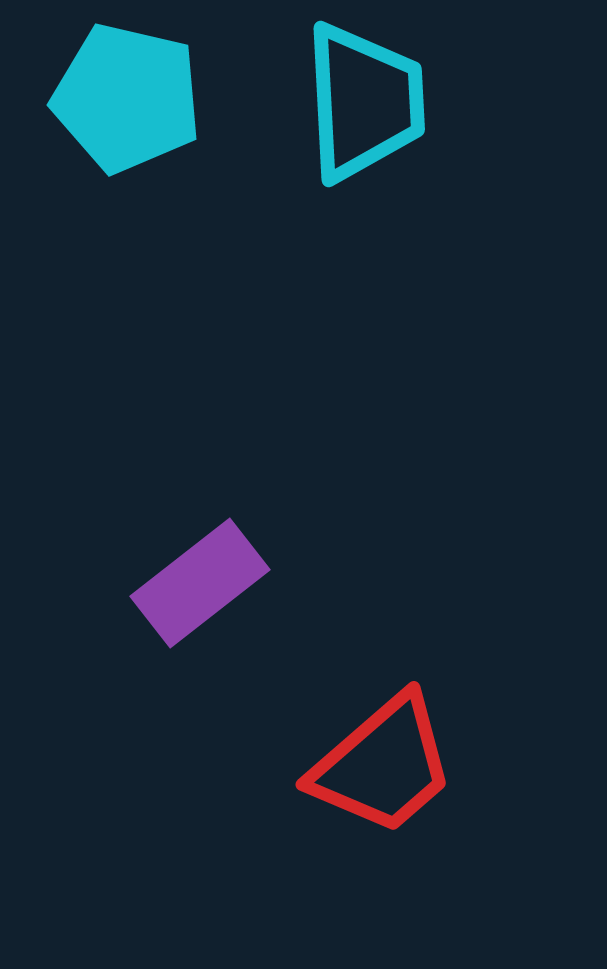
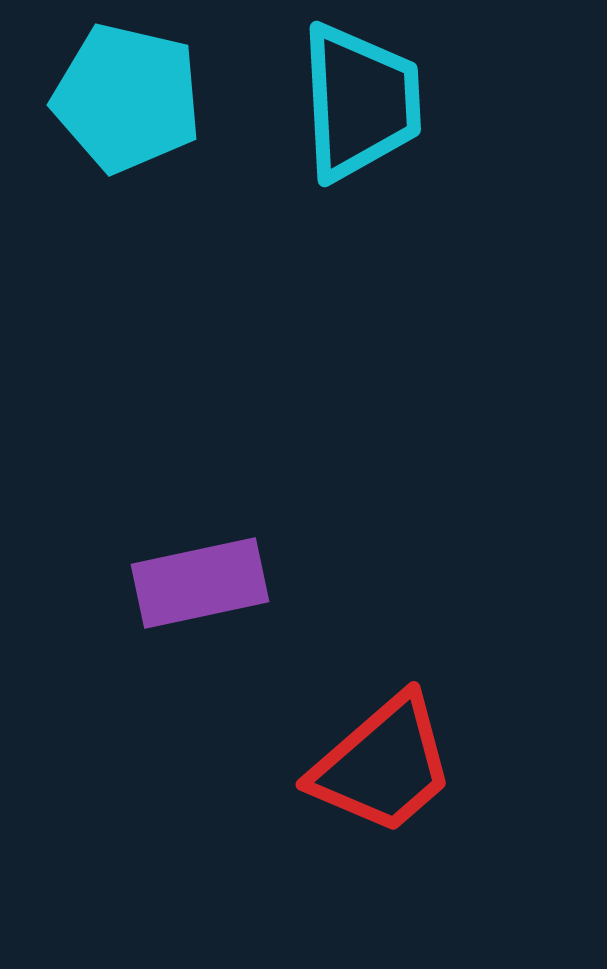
cyan trapezoid: moved 4 px left
purple rectangle: rotated 26 degrees clockwise
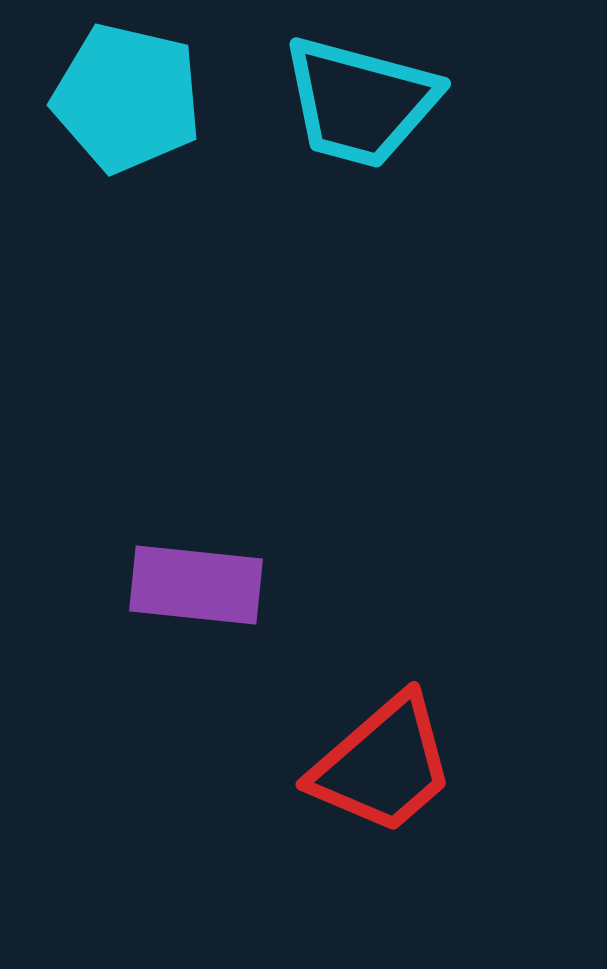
cyan trapezoid: rotated 108 degrees clockwise
purple rectangle: moved 4 px left, 2 px down; rotated 18 degrees clockwise
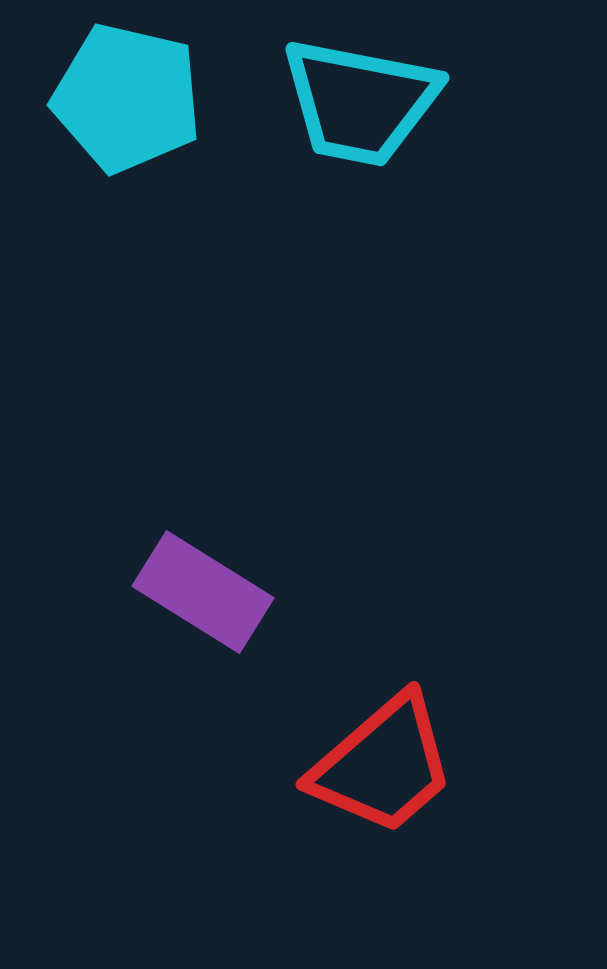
cyan trapezoid: rotated 4 degrees counterclockwise
purple rectangle: moved 7 px right, 7 px down; rotated 26 degrees clockwise
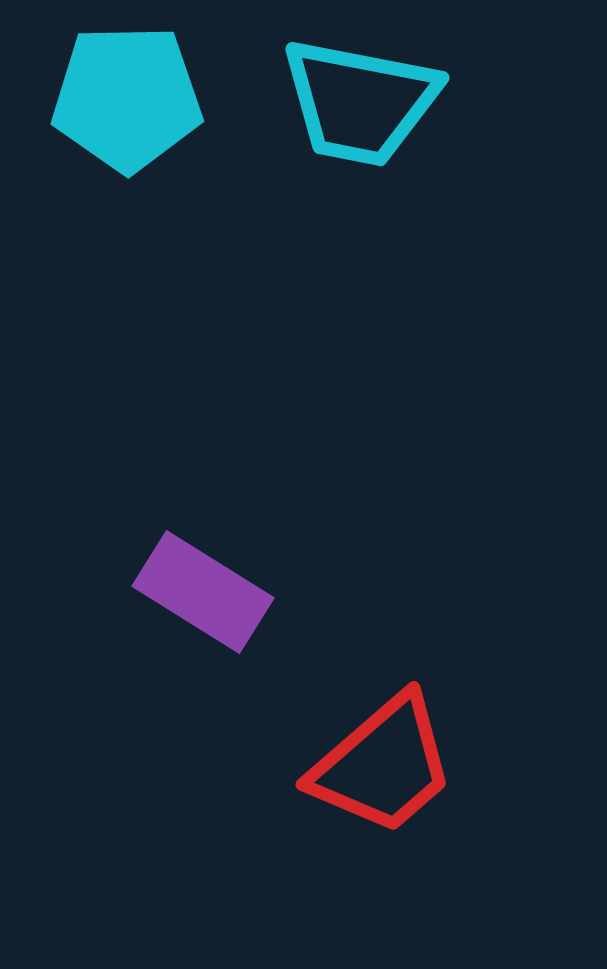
cyan pentagon: rotated 14 degrees counterclockwise
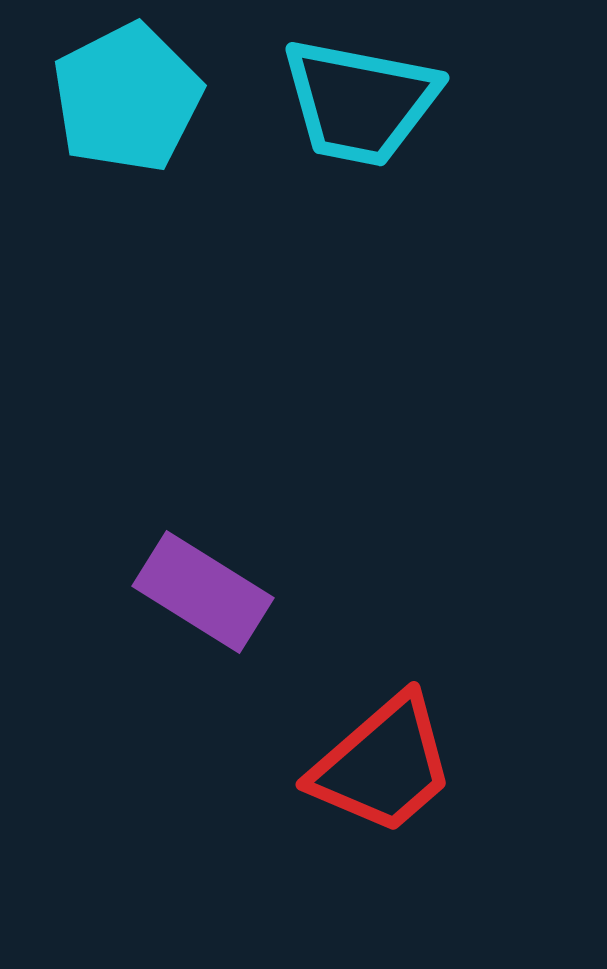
cyan pentagon: rotated 26 degrees counterclockwise
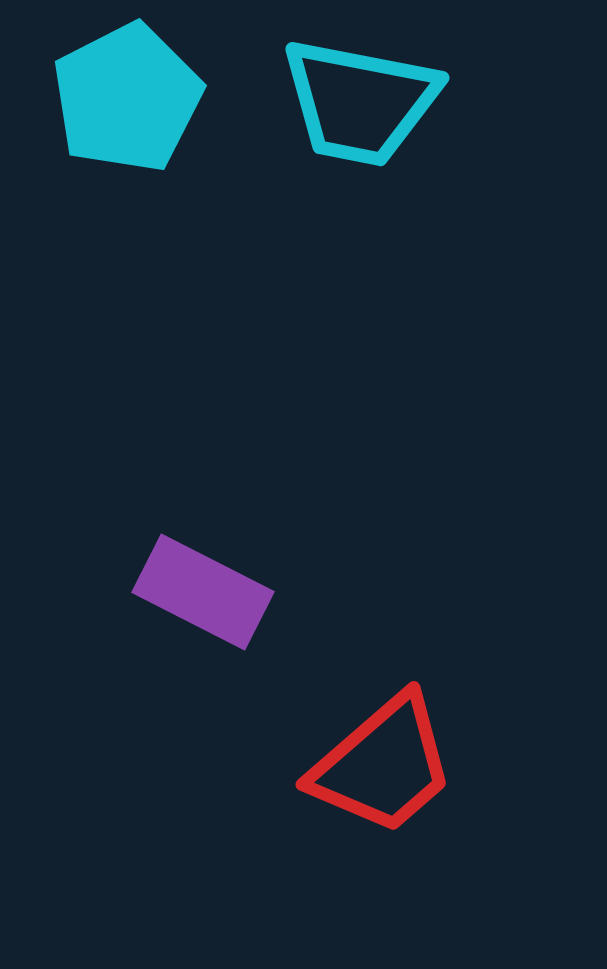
purple rectangle: rotated 5 degrees counterclockwise
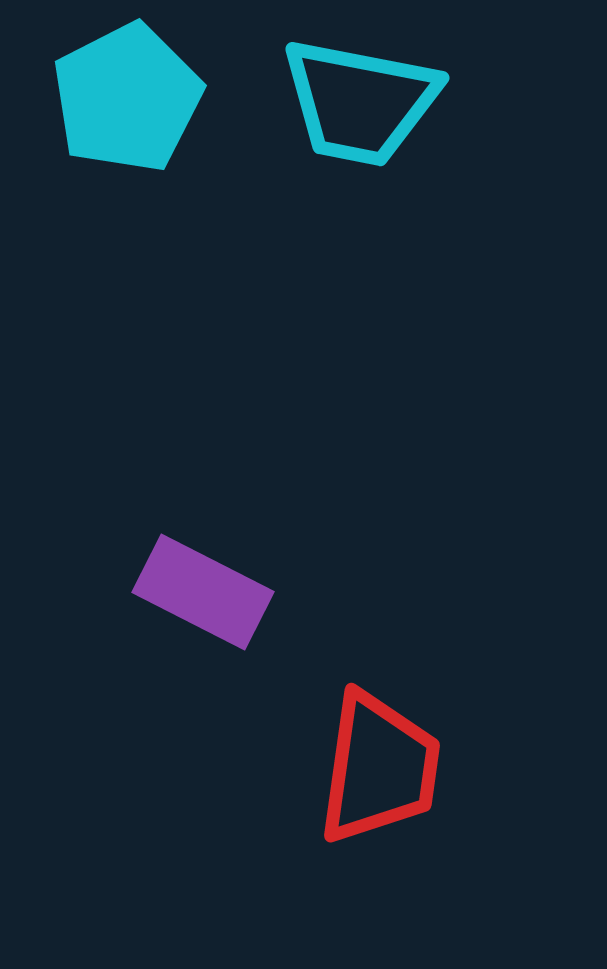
red trapezoid: moved 4 px left, 3 px down; rotated 41 degrees counterclockwise
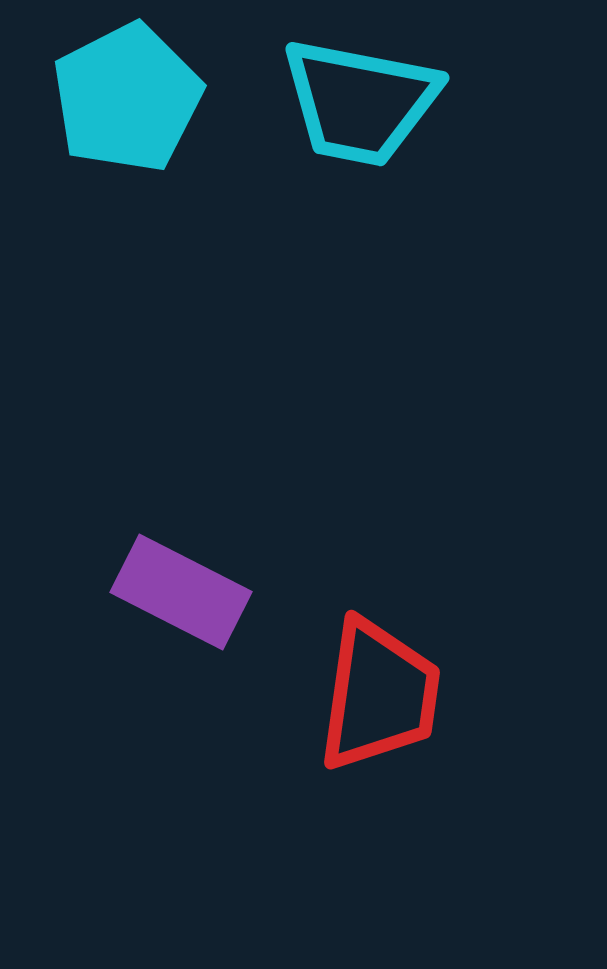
purple rectangle: moved 22 px left
red trapezoid: moved 73 px up
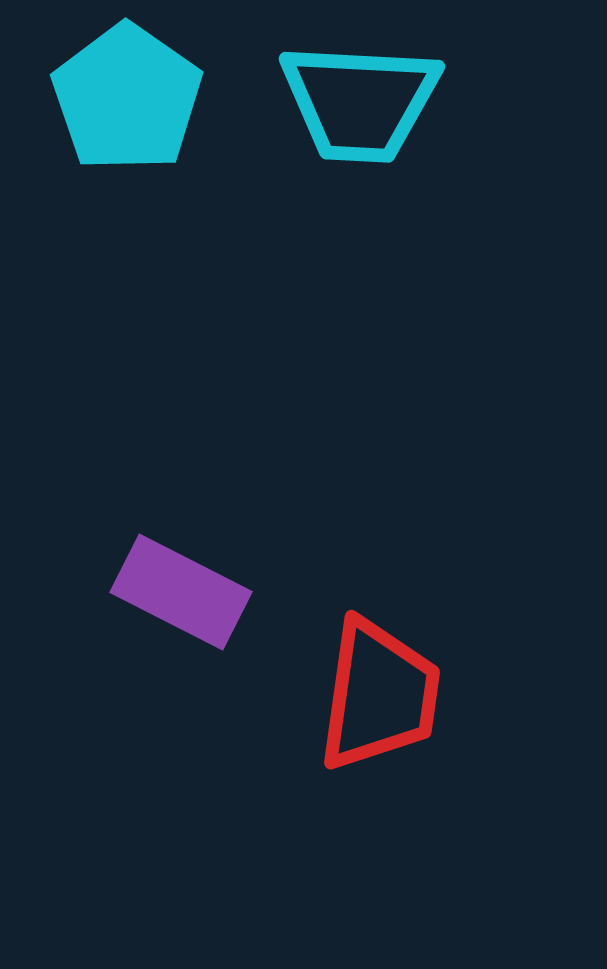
cyan pentagon: rotated 10 degrees counterclockwise
cyan trapezoid: rotated 8 degrees counterclockwise
